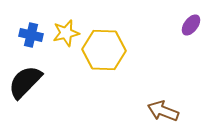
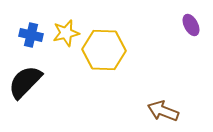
purple ellipse: rotated 65 degrees counterclockwise
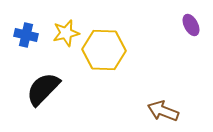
blue cross: moved 5 px left
black semicircle: moved 18 px right, 7 px down
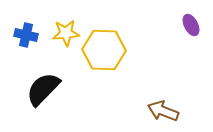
yellow star: rotated 8 degrees clockwise
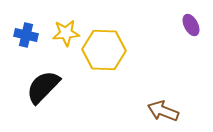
black semicircle: moved 2 px up
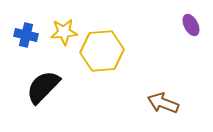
yellow star: moved 2 px left, 1 px up
yellow hexagon: moved 2 px left, 1 px down; rotated 6 degrees counterclockwise
brown arrow: moved 8 px up
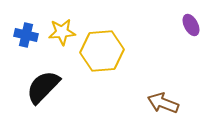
yellow star: moved 2 px left
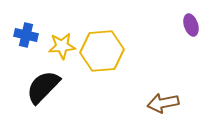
purple ellipse: rotated 10 degrees clockwise
yellow star: moved 14 px down
brown arrow: rotated 32 degrees counterclockwise
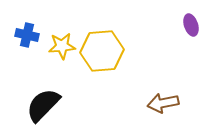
blue cross: moved 1 px right
black semicircle: moved 18 px down
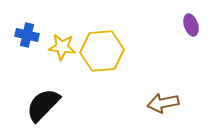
yellow star: moved 1 px down; rotated 12 degrees clockwise
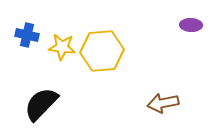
purple ellipse: rotated 70 degrees counterclockwise
black semicircle: moved 2 px left, 1 px up
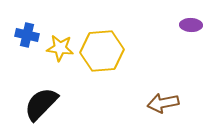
yellow star: moved 2 px left, 1 px down
